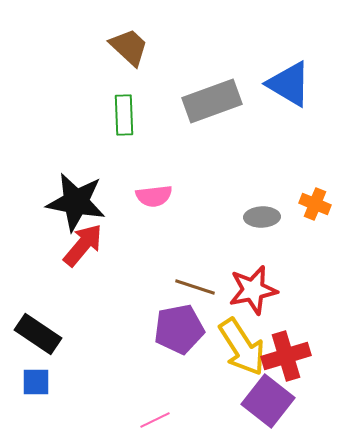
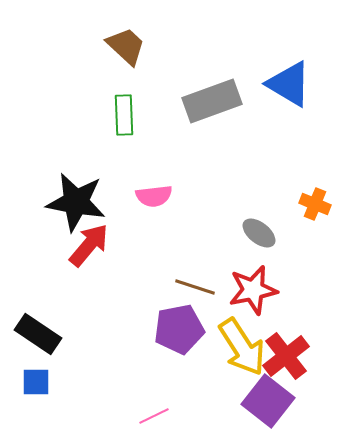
brown trapezoid: moved 3 px left, 1 px up
gray ellipse: moved 3 px left, 16 px down; rotated 40 degrees clockwise
red arrow: moved 6 px right
red cross: rotated 21 degrees counterclockwise
pink line: moved 1 px left, 4 px up
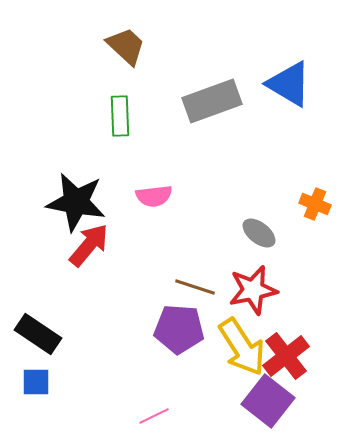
green rectangle: moved 4 px left, 1 px down
purple pentagon: rotated 15 degrees clockwise
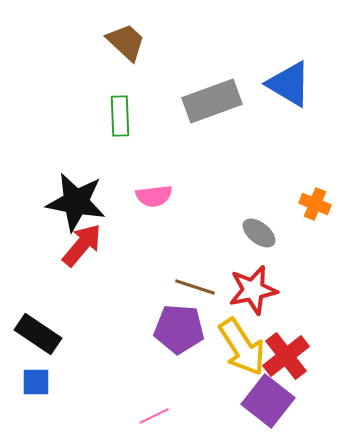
brown trapezoid: moved 4 px up
red arrow: moved 7 px left
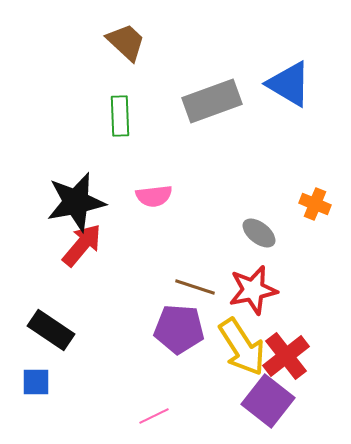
black star: rotated 22 degrees counterclockwise
black rectangle: moved 13 px right, 4 px up
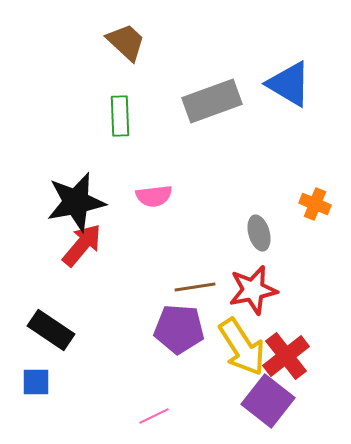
gray ellipse: rotated 36 degrees clockwise
brown line: rotated 27 degrees counterclockwise
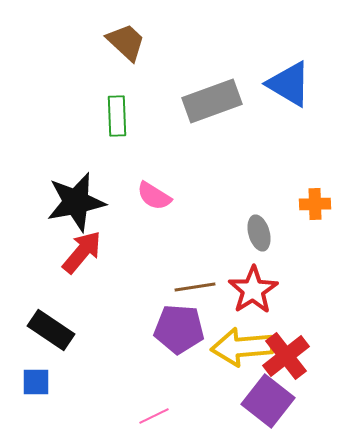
green rectangle: moved 3 px left
pink semicircle: rotated 39 degrees clockwise
orange cross: rotated 24 degrees counterclockwise
red arrow: moved 7 px down
red star: rotated 21 degrees counterclockwise
yellow arrow: rotated 118 degrees clockwise
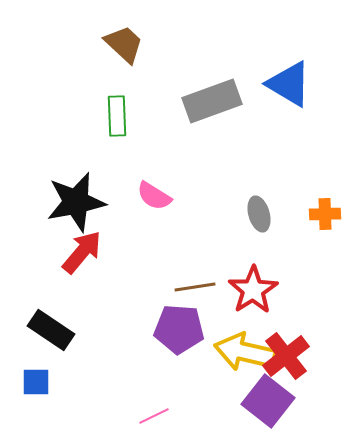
brown trapezoid: moved 2 px left, 2 px down
orange cross: moved 10 px right, 10 px down
gray ellipse: moved 19 px up
yellow arrow: moved 3 px right, 5 px down; rotated 18 degrees clockwise
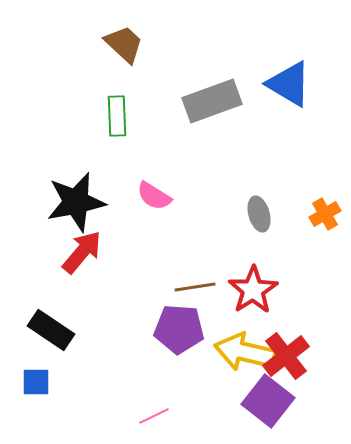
orange cross: rotated 28 degrees counterclockwise
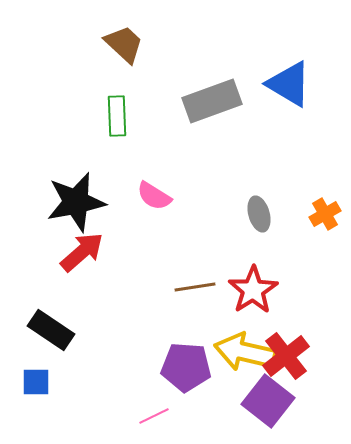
red arrow: rotated 9 degrees clockwise
purple pentagon: moved 7 px right, 38 px down
